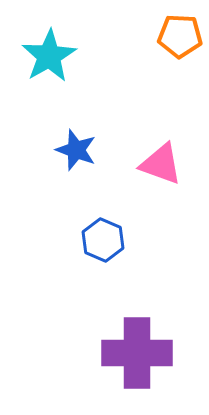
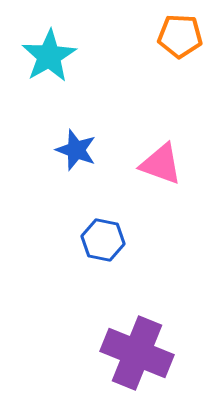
blue hexagon: rotated 12 degrees counterclockwise
purple cross: rotated 22 degrees clockwise
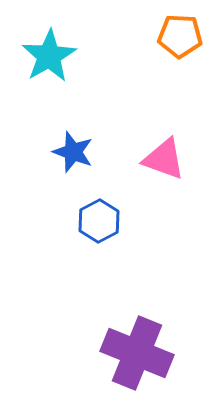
blue star: moved 3 px left, 2 px down
pink triangle: moved 3 px right, 5 px up
blue hexagon: moved 4 px left, 19 px up; rotated 21 degrees clockwise
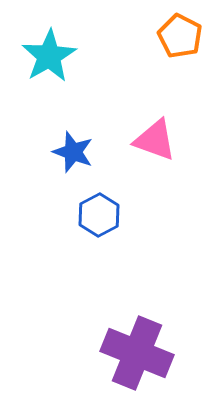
orange pentagon: rotated 24 degrees clockwise
pink triangle: moved 9 px left, 19 px up
blue hexagon: moved 6 px up
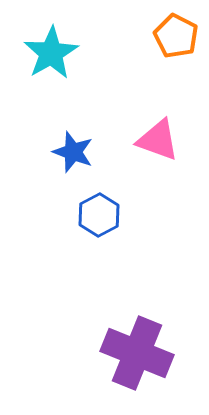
orange pentagon: moved 4 px left
cyan star: moved 2 px right, 3 px up
pink triangle: moved 3 px right
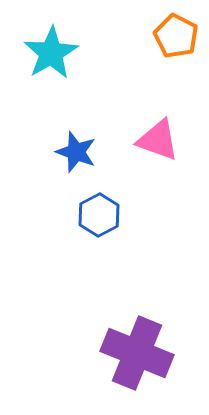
blue star: moved 3 px right
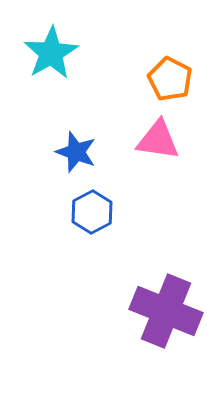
orange pentagon: moved 6 px left, 43 px down
pink triangle: rotated 12 degrees counterclockwise
blue hexagon: moved 7 px left, 3 px up
purple cross: moved 29 px right, 42 px up
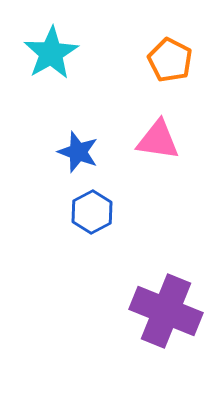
orange pentagon: moved 19 px up
blue star: moved 2 px right
